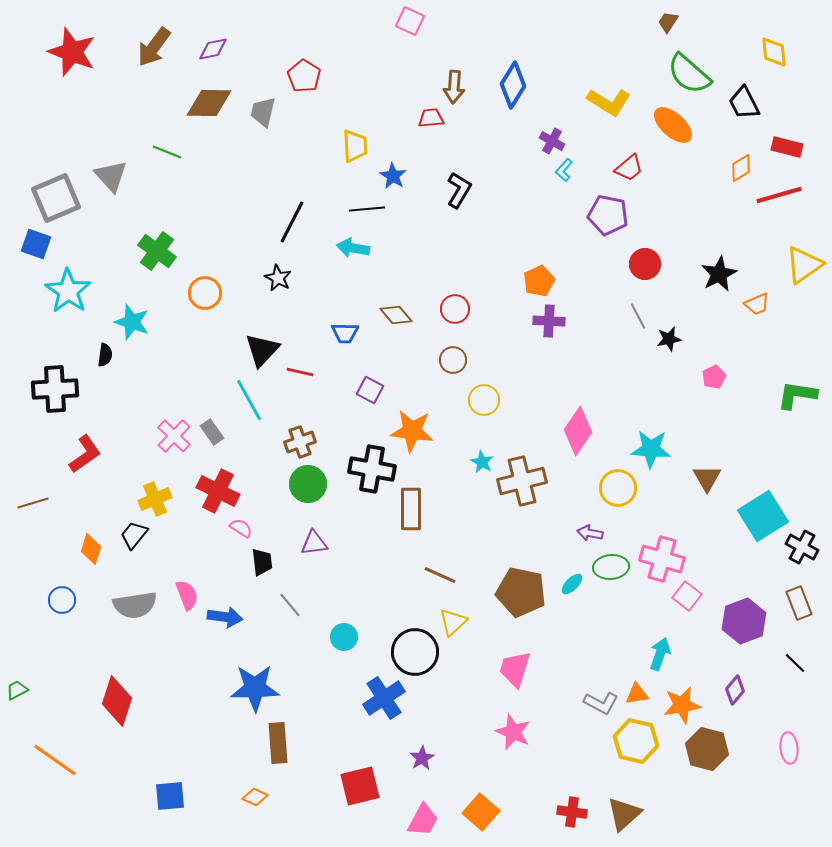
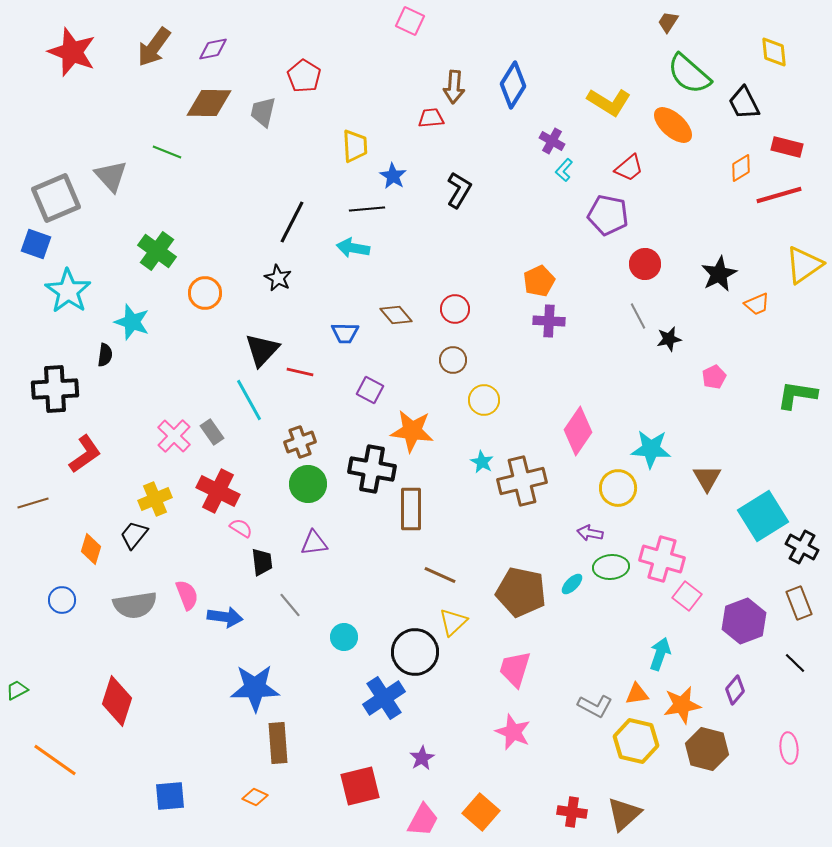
gray L-shape at (601, 703): moved 6 px left, 3 px down
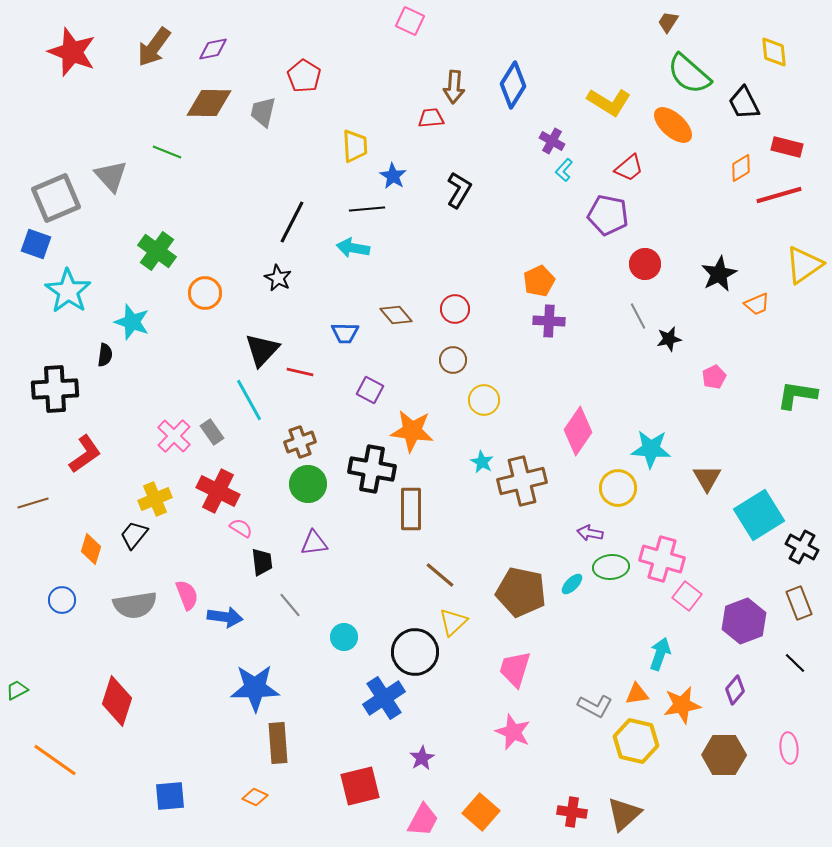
cyan square at (763, 516): moved 4 px left, 1 px up
brown line at (440, 575): rotated 16 degrees clockwise
brown hexagon at (707, 749): moved 17 px right, 6 px down; rotated 15 degrees counterclockwise
